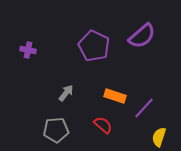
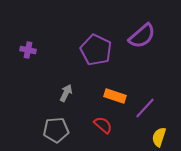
purple pentagon: moved 2 px right, 4 px down
gray arrow: rotated 12 degrees counterclockwise
purple line: moved 1 px right
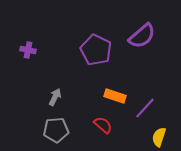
gray arrow: moved 11 px left, 4 px down
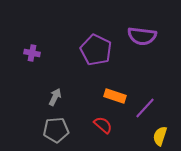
purple semicircle: rotated 48 degrees clockwise
purple cross: moved 4 px right, 3 px down
yellow semicircle: moved 1 px right, 1 px up
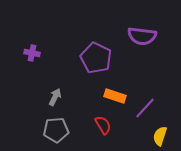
purple pentagon: moved 8 px down
red semicircle: rotated 18 degrees clockwise
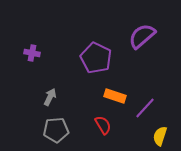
purple semicircle: rotated 132 degrees clockwise
gray arrow: moved 5 px left
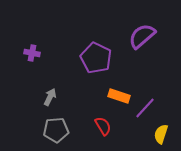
orange rectangle: moved 4 px right
red semicircle: moved 1 px down
yellow semicircle: moved 1 px right, 2 px up
